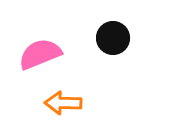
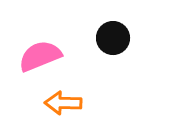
pink semicircle: moved 2 px down
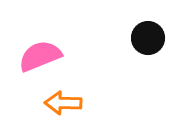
black circle: moved 35 px right
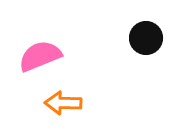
black circle: moved 2 px left
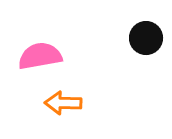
pink semicircle: rotated 12 degrees clockwise
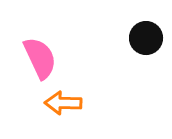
pink semicircle: moved 2 px down; rotated 75 degrees clockwise
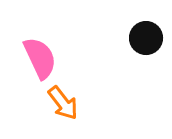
orange arrow: rotated 129 degrees counterclockwise
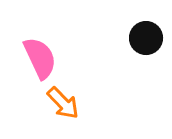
orange arrow: rotated 6 degrees counterclockwise
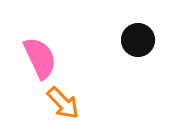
black circle: moved 8 px left, 2 px down
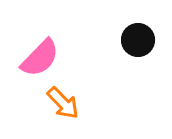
pink semicircle: rotated 69 degrees clockwise
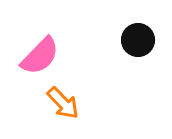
pink semicircle: moved 2 px up
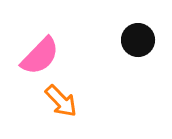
orange arrow: moved 2 px left, 2 px up
